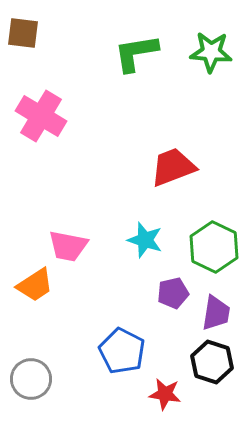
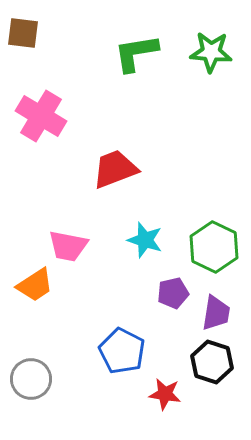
red trapezoid: moved 58 px left, 2 px down
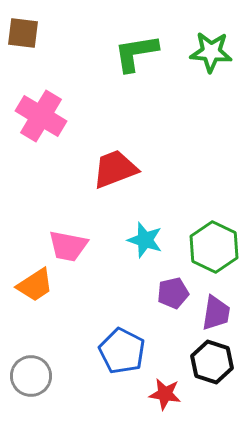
gray circle: moved 3 px up
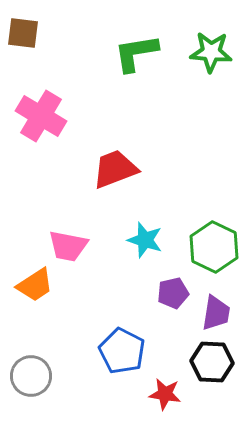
black hexagon: rotated 15 degrees counterclockwise
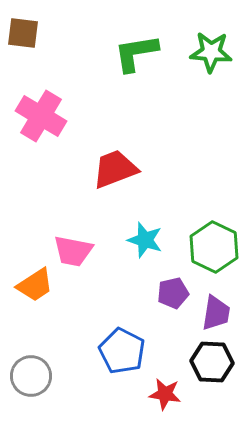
pink trapezoid: moved 5 px right, 5 px down
